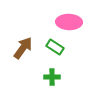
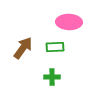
green rectangle: rotated 36 degrees counterclockwise
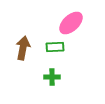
pink ellipse: moved 2 px right, 1 px down; rotated 45 degrees counterclockwise
brown arrow: rotated 25 degrees counterclockwise
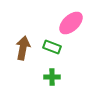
green rectangle: moved 3 px left; rotated 24 degrees clockwise
